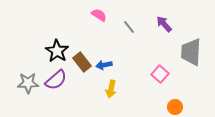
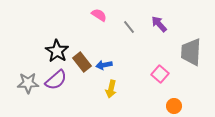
purple arrow: moved 5 px left
orange circle: moved 1 px left, 1 px up
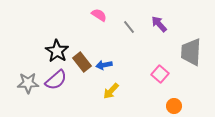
yellow arrow: moved 2 px down; rotated 30 degrees clockwise
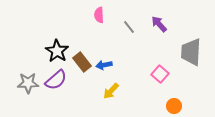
pink semicircle: rotated 126 degrees counterclockwise
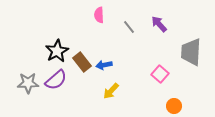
black star: rotated 10 degrees clockwise
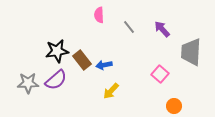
purple arrow: moved 3 px right, 5 px down
black star: rotated 20 degrees clockwise
brown rectangle: moved 2 px up
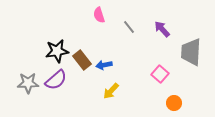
pink semicircle: rotated 14 degrees counterclockwise
orange circle: moved 3 px up
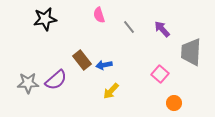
black star: moved 12 px left, 32 px up
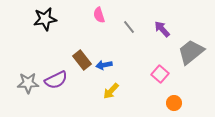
gray trapezoid: rotated 48 degrees clockwise
purple semicircle: rotated 15 degrees clockwise
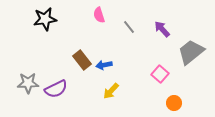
purple semicircle: moved 9 px down
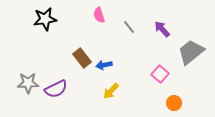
brown rectangle: moved 2 px up
